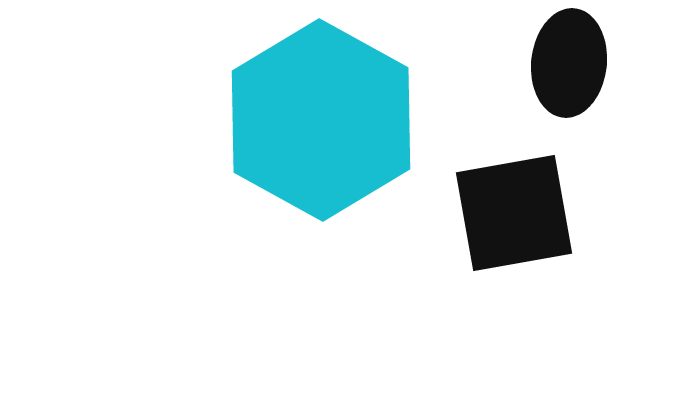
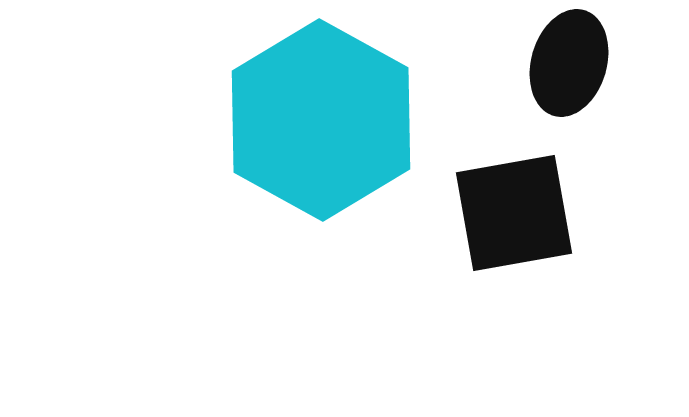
black ellipse: rotated 10 degrees clockwise
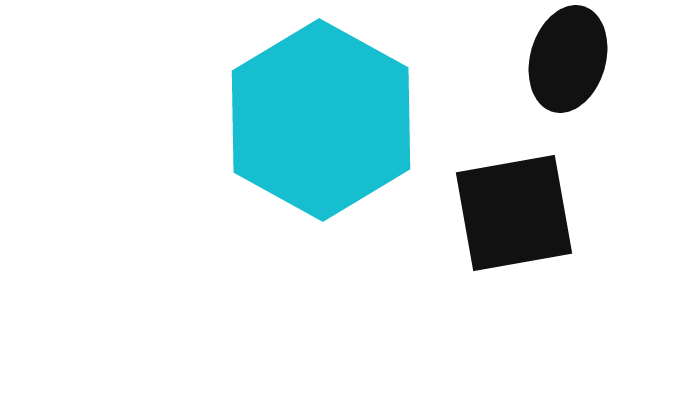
black ellipse: moved 1 px left, 4 px up
